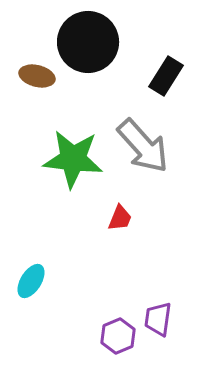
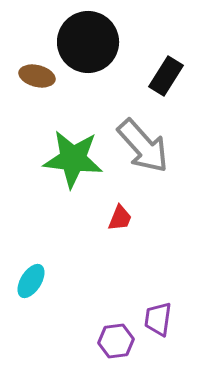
purple hexagon: moved 2 px left, 5 px down; rotated 16 degrees clockwise
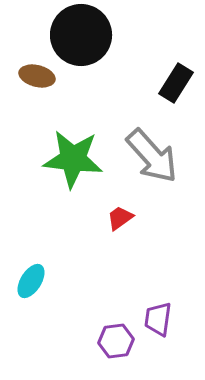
black circle: moved 7 px left, 7 px up
black rectangle: moved 10 px right, 7 px down
gray arrow: moved 9 px right, 10 px down
red trapezoid: rotated 148 degrees counterclockwise
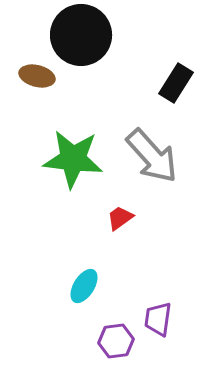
cyan ellipse: moved 53 px right, 5 px down
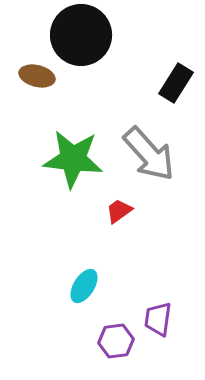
gray arrow: moved 3 px left, 2 px up
red trapezoid: moved 1 px left, 7 px up
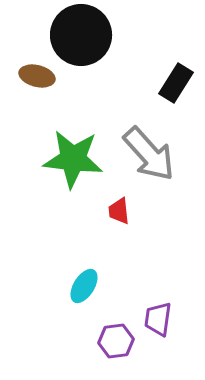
red trapezoid: rotated 60 degrees counterclockwise
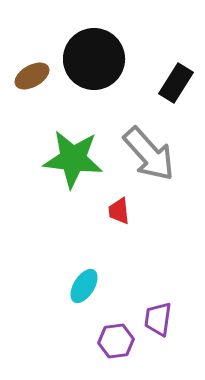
black circle: moved 13 px right, 24 px down
brown ellipse: moved 5 px left; rotated 44 degrees counterclockwise
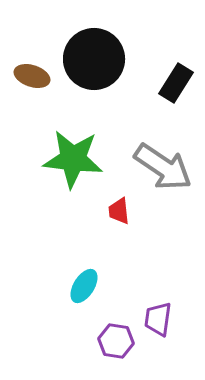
brown ellipse: rotated 48 degrees clockwise
gray arrow: moved 14 px right, 13 px down; rotated 14 degrees counterclockwise
purple hexagon: rotated 16 degrees clockwise
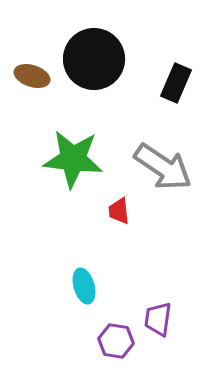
black rectangle: rotated 9 degrees counterclockwise
cyan ellipse: rotated 48 degrees counterclockwise
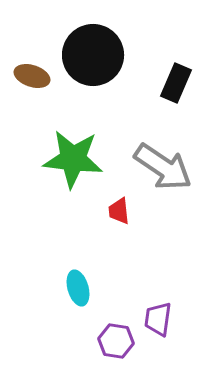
black circle: moved 1 px left, 4 px up
cyan ellipse: moved 6 px left, 2 px down
